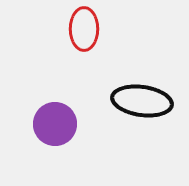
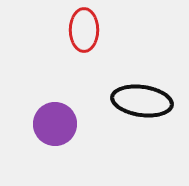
red ellipse: moved 1 px down
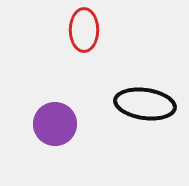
black ellipse: moved 3 px right, 3 px down
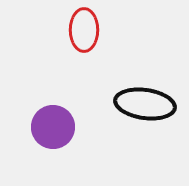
purple circle: moved 2 px left, 3 px down
